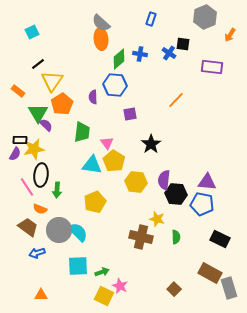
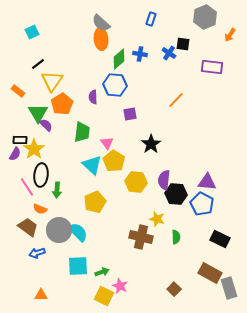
yellow star at (34, 149): rotated 25 degrees counterclockwise
cyan triangle at (92, 165): rotated 35 degrees clockwise
blue pentagon at (202, 204): rotated 15 degrees clockwise
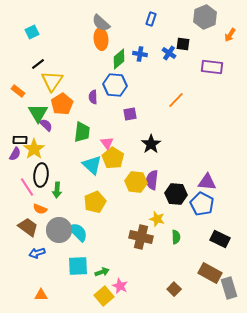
yellow pentagon at (114, 161): moved 1 px left, 3 px up
purple semicircle at (164, 180): moved 12 px left
yellow square at (104, 296): rotated 24 degrees clockwise
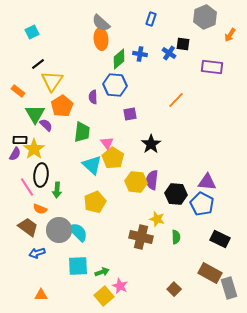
orange pentagon at (62, 104): moved 2 px down
green triangle at (38, 113): moved 3 px left, 1 px down
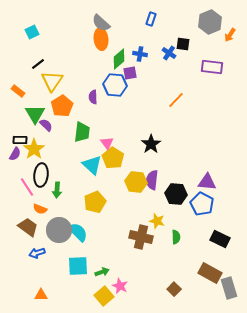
gray hexagon at (205, 17): moved 5 px right, 5 px down
purple square at (130, 114): moved 41 px up
yellow star at (157, 219): moved 2 px down
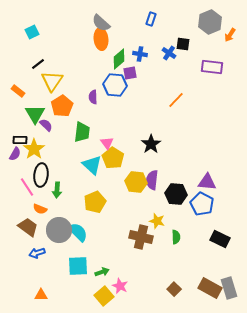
brown rectangle at (210, 273): moved 15 px down
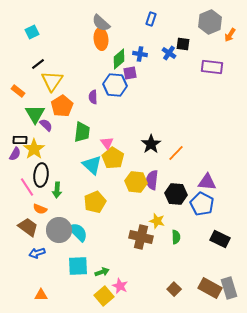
orange line at (176, 100): moved 53 px down
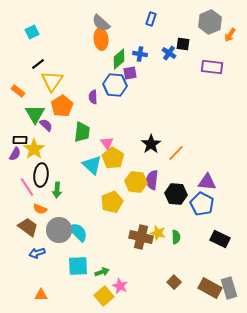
yellow pentagon at (95, 202): moved 17 px right
yellow star at (157, 221): moved 1 px right, 12 px down
brown square at (174, 289): moved 7 px up
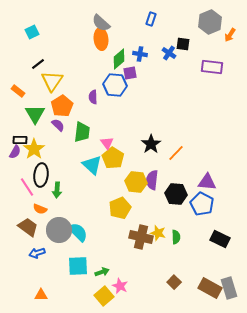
purple semicircle at (46, 125): moved 12 px right
purple semicircle at (15, 154): moved 2 px up
yellow pentagon at (112, 202): moved 8 px right, 6 px down
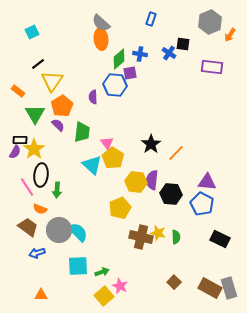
black hexagon at (176, 194): moved 5 px left
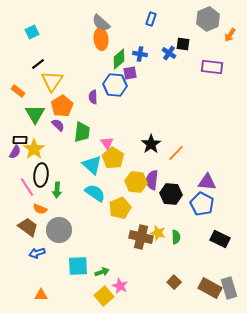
gray hexagon at (210, 22): moved 2 px left, 3 px up
cyan semicircle at (78, 232): moved 17 px right, 39 px up; rotated 10 degrees counterclockwise
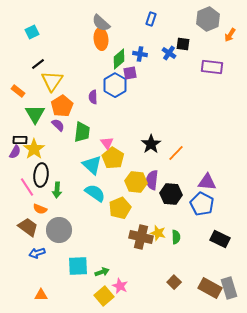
blue hexagon at (115, 85): rotated 25 degrees clockwise
